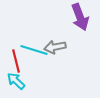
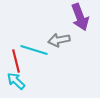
gray arrow: moved 4 px right, 7 px up
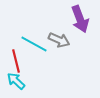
purple arrow: moved 2 px down
gray arrow: rotated 145 degrees counterclockwise
cyan line: moved 6 px up; rotated 12 degrees clockwise
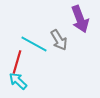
gray arrow: rotated 35 degrees clockwise
red line: moved 1 px right, 1 px down; rotated 30 degrees clockwise
cyan arrow: moved 2 px right
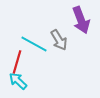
purple arrow: moved 1 px right, 1 px down
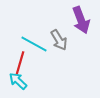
red line: moved 3 px right, 1 px down
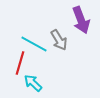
cyan arrow: moved 15 px right, 2 px down
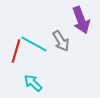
gray arrow: moved 2 px right, 1 px down
red line: moved 4 px left, 12 px up
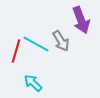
cyan line: moved 2 px right
